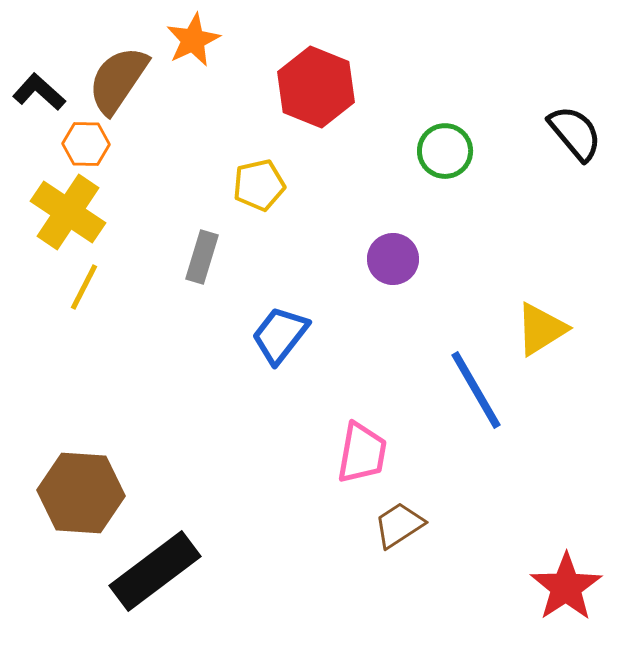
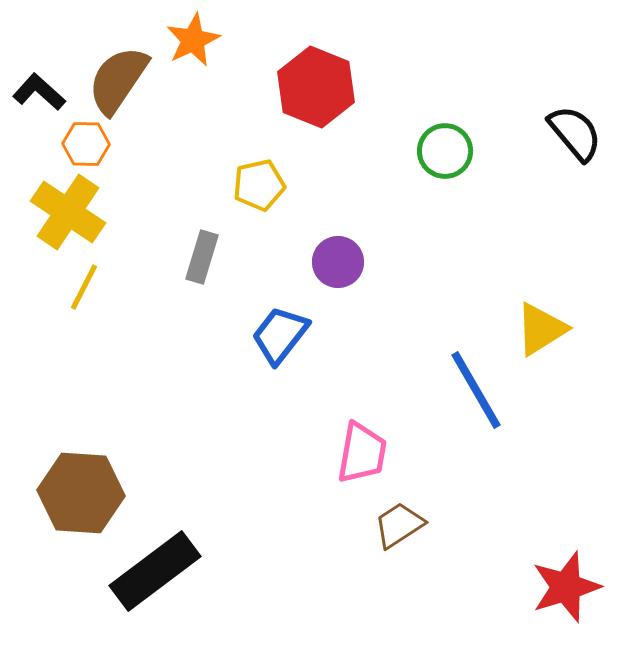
purple circle: moved 55 px left, 3 px down
red star: rotated 16 degrees clockwise
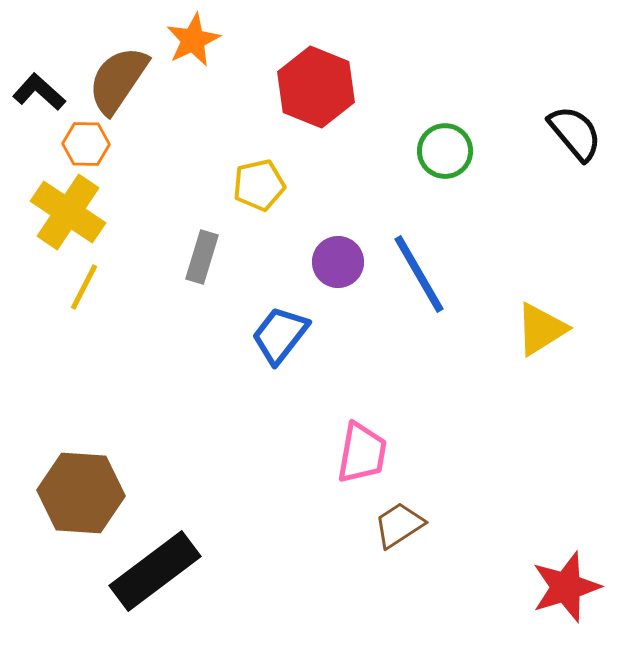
blue line: moved 57 px left, 116 px up
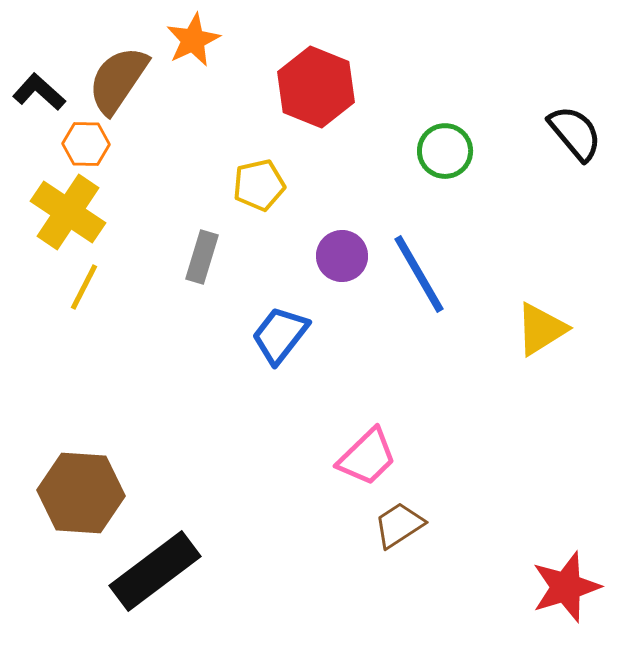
purple circle: moved 4 px right, 6 px up
pink trapezoid: moved 5 px right, 4 px down; rotated 36 degrees clockwise
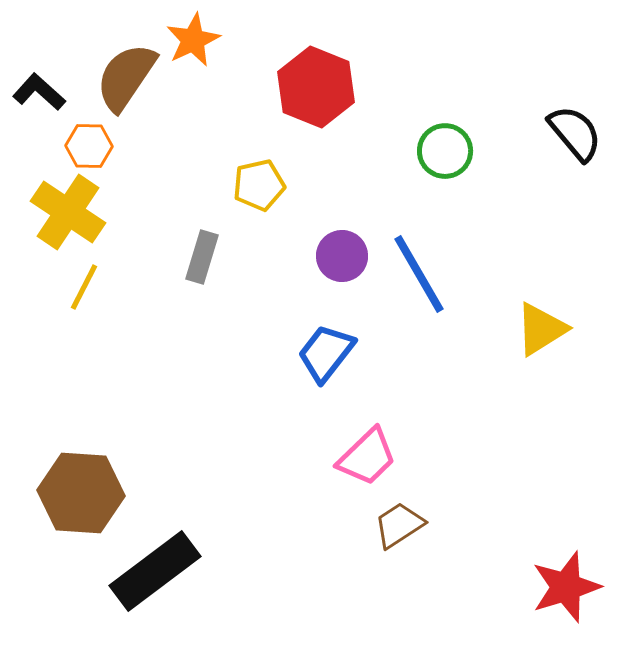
brown semicircle: moved 8 px right, 3 px up
orange hexagon: moved 3 px right, 2 px down
blue trapezoid: moved 46 px right, 18 px down
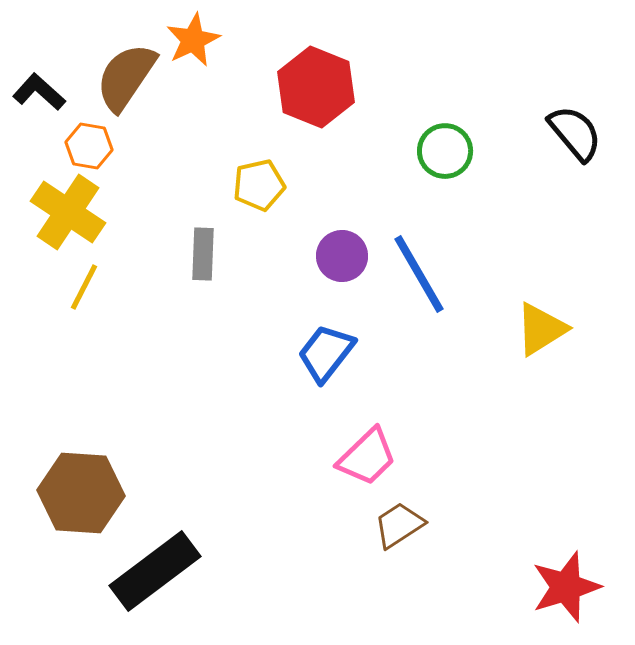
orange hexagon: rotated 9 degrees clockwise
gray rectangle: moved 1 px right, 3 px up; rotated 15 degrees counterclockwise
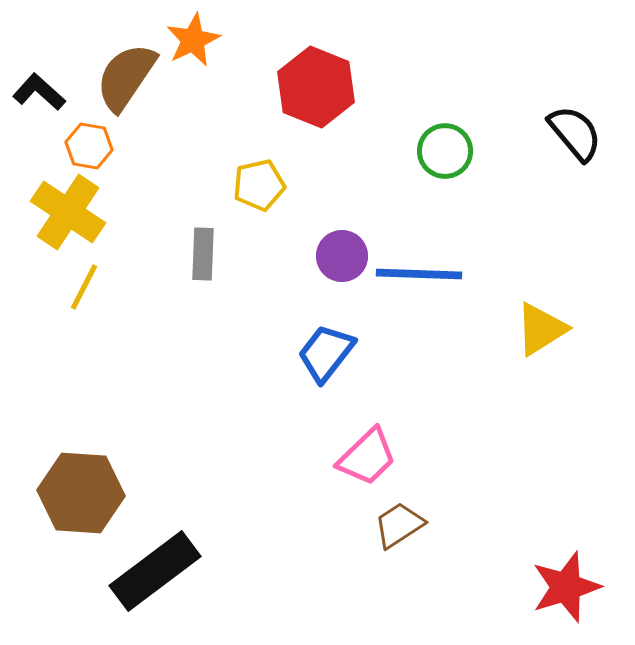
blue line: rotated 58 degrees counterclockwise
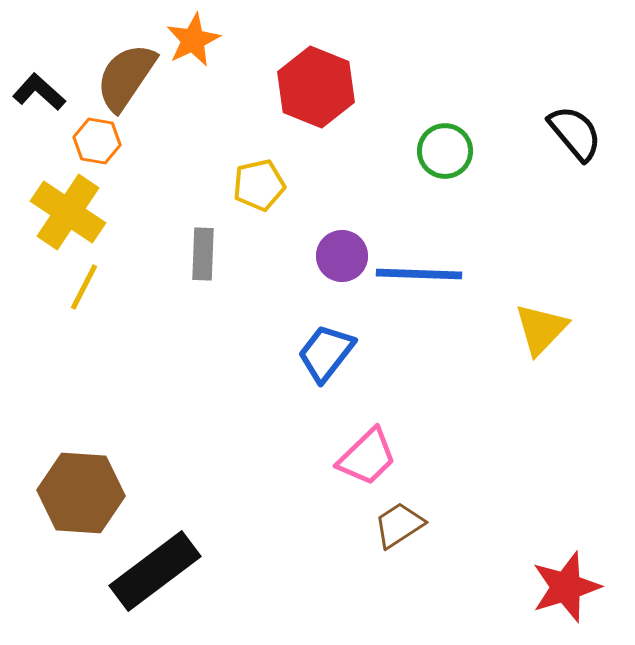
orange hexagon: moved 8 px right, 5 px up
yellow triangle: rotated 14 degrees counterclockwise
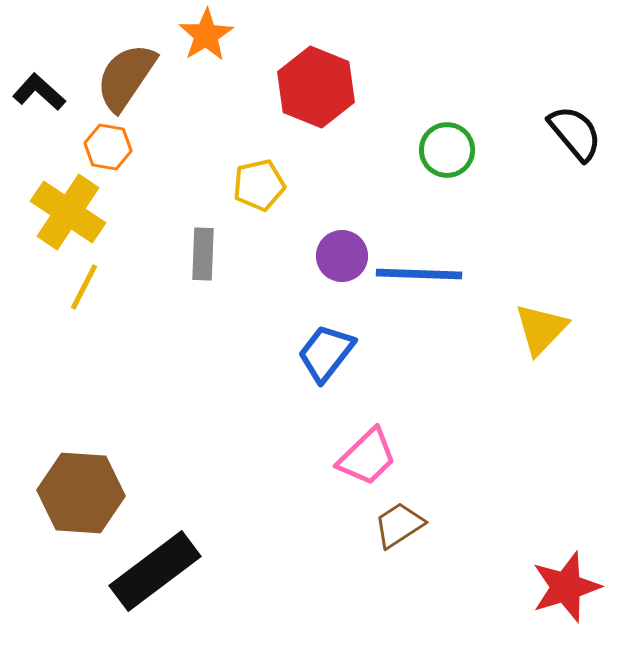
orange star: moved 13 px right, 5 px up; rotated 6 degrees counterclockwise
orange hexagon: moved 11 px right, 6 px down
green circle: moved 2 px right, 1 px up
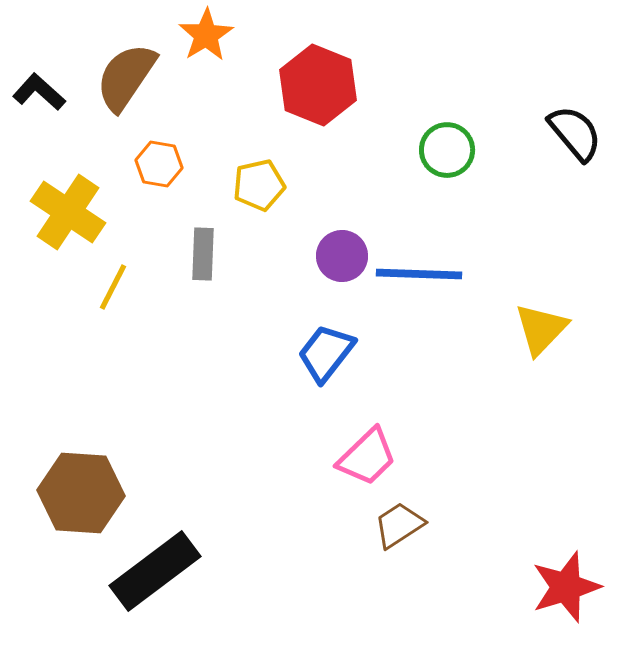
red hexagon: moved 2 px right, 2 px up
orange hexagon: moved 51 px right, 17 px down
yellow line: moved 29 px right
